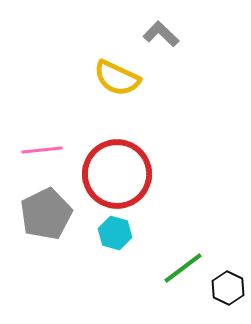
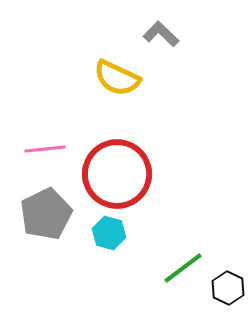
pink line: moved 3 px right, 1 px up
cyan hexagon: moved 6 px left
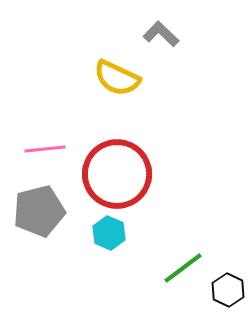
gray pentagon: moved 7 px left, 3 px up; rotated 12 degrees clockwise
cyan hexagon: rotated 8 degrees clockwise
black hexagon: moved 2 px down
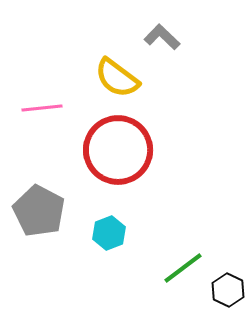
gray L-shape: moved 1 px right, 3 px down
yellow semicircle: rotated 12 degrees clockwise
pink line: moved 3 px left, 41 px up
red circle: moved 1 px right, 24 px up
gray pentagon: rotated 30 degrees counterclockwise
cyan hexagon: rotated 16 degrees clockwise
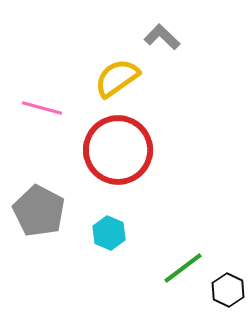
yellow semicircle: rotated 108 degrees clockwise
pink line: rotated 21 degrees clockwise
cyan hexagon: rotated 16 degrees counterclockwise
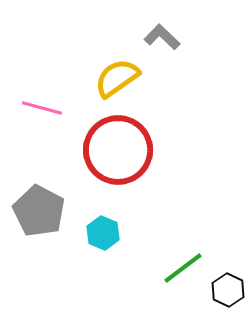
cyan hexagon: moved 6 px left
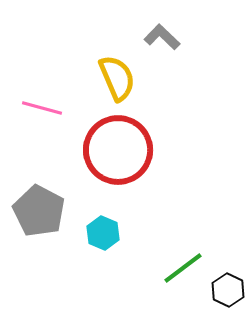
yellow semicircle: rotated 102 degrees clockwise
